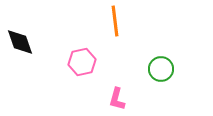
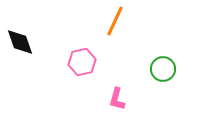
orange line: rotated 32 degrees clockwise
green circle: moved 2 px right
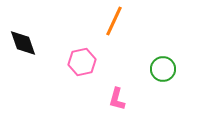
orange line: moved 1 px left
black diamond: moved 3 px right, 1 px down
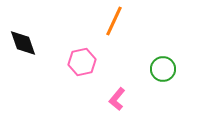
pink L-shape: rotated 25 degrees clockwise
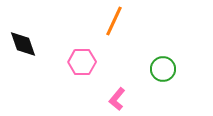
black diamond: moved 1 px down
pink hexagon: rotated 12 degrees clockwise
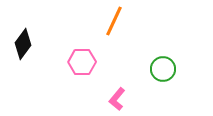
black diamond: rotated 56 degrees clockwise
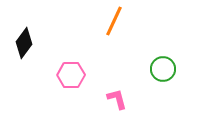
black diamond: moved 1 px right, 1 px up
pink hexagon: moved 11 px left, 13 px down
pink L-shape: rotated 125 degrees clockwise
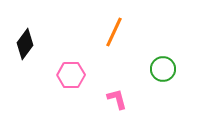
orange line: moved 11 px down
black diamond: moved 1 px right, 1 px down
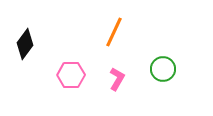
pink L-shape: moved 20 px up; rotated 45 degrees clockwise
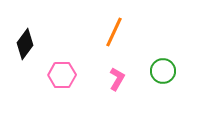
green circle: moved 2 px down
pink hexagon: moved 9 px left
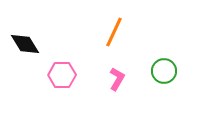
black diamond: rotated 68 degrees counterclockwise
green circle: moved 1 px right
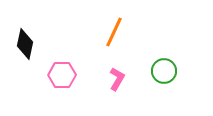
black diamond: rotated 44 degrees clockwise
